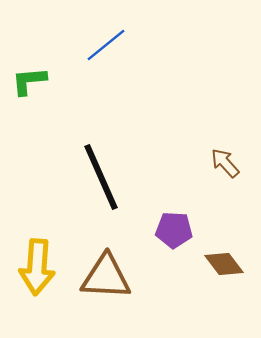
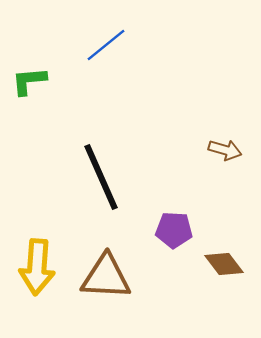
brown arrow: moved 13 px up; rotated 148 degrees clockwise
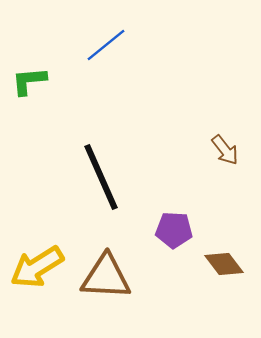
brown arrow: rotated 36 degrees clockwise
yellow arrow: rotated 54 degrees clockwise
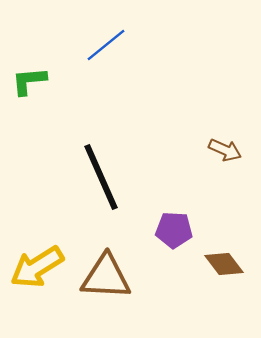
brown arrow: rotated 28 degrees counterclockwise
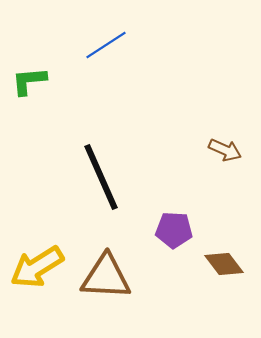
blue line: rotated 6 degrees clockwise
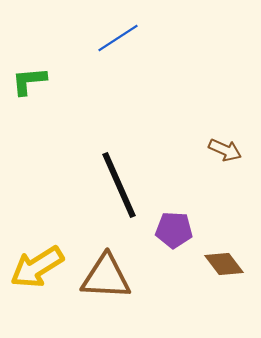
blue line: moved 12 px right, 7 px up
black line: moved 18 px right, 8 px down
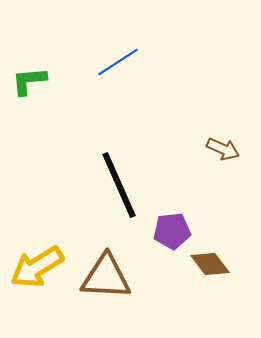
blue line: moved 24 px down
brown arrow: moved 2 px left, 1 px up
purple pentagon: moved 2 px left, 1 px down; rotated 9 degrees counterclockwise
brown diamond: moved 14 px left
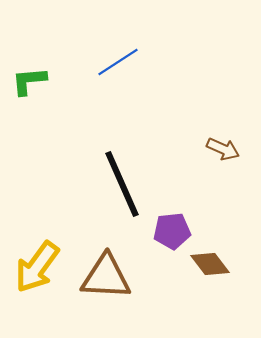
black line: moved 3 px right, 1 px up
yellow arrow: rotated 22 degrees counterclockwise
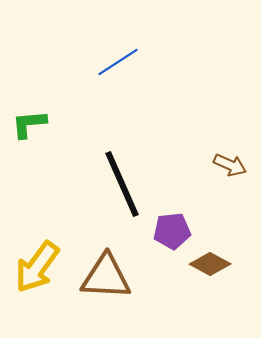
green L-shape: moved 43 px down
brown arrow: moved 7 px right, 16 px down
brown diamond: rotated 24 degrees counterclockwise
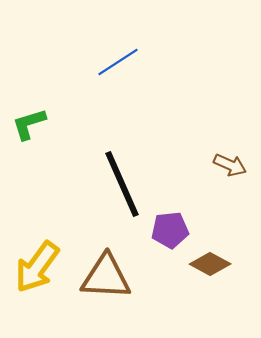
green L-shape: rotated 12 degrees counterclockwise
purple pentagon: moved 2 px left, 1 px up
